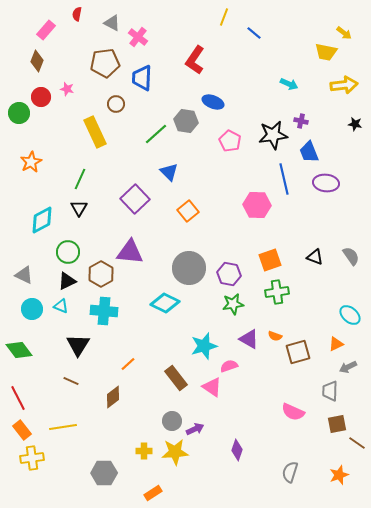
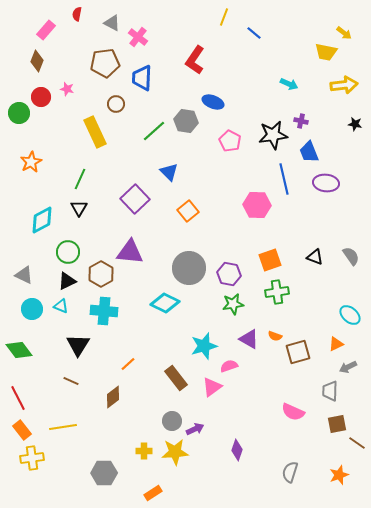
green line at (156, 134): moved 2 px left, 3 px up
pink triangle at (212, 387): rotated 50 degrees clockwise
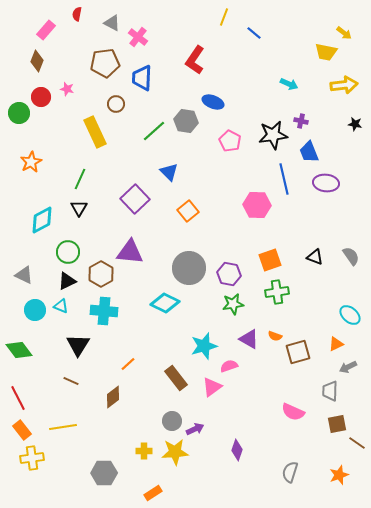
cyan circle at (32, 309): moved 3 px right, 1 px down
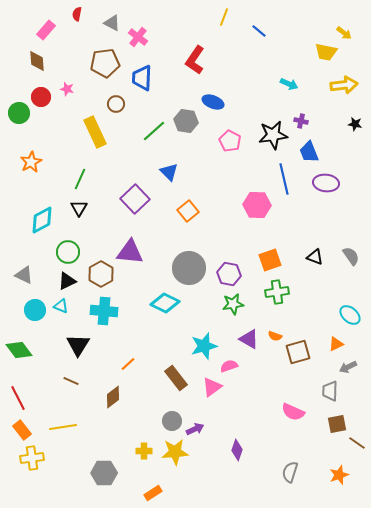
blue line at (254, 33): moved 5 px right, 2 px up
brown diamond at (37, 61): rotated 25 degrees counterclockwise
